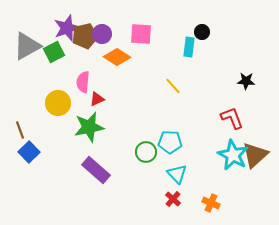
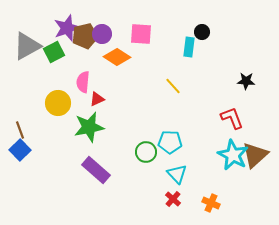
blue square: moved 9 px left, 2 px up
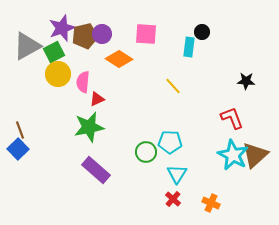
purple star: moved 5 px left
pink square: moved 5 px right
orange diamond: moved 2 px right, 2 px down
yellow circle: moved 29 px up
blue square: moved 2 px left, 1 px up
cyan triangle: rotated 15 degrees clockwise
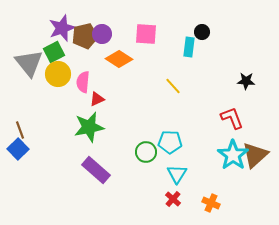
gray triangle: moved 2 px right, 17 px down; rotated 40 degrees counterclockwise
cyan star: rotated 8 degrees clockwise
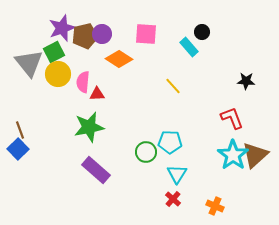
cyan rectangle: rotated 48 degrees counterclockwise
red triangle: moved 5 px up; rotated 21 degrees clockwise
orange cross: moved 4 px right, 3 px down
